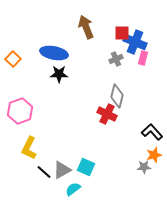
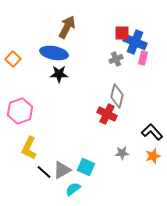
brown arrow: moved 19 px left; rotated 50 degrees clockwise
orange star: moved 1 px left, 1 px down
gray star: moved 22 px left, 14 px up
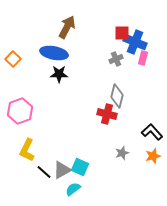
red cross: rotated 12 degrees counterclockwise
yellow L-shape: moved 2 px left, 2 px down
gray star: rotated 16 degrees counterclockwise
cyan square: moved 6 px left
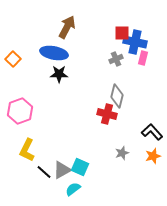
blue cross: rotated 10 degrees counterclockwise
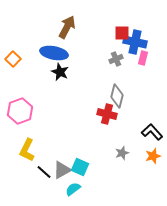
black star: moved 1 px right, 2 px up; rotated 24 degrees clockwise
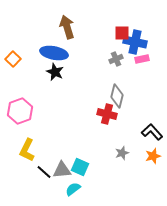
brown arrow: rotated 45 degrees counterclockwise
pink rectangle: moved 1 px left, 1 px down; rotated 64 degrees clockwise
black star: moved 5 px left
gray triangle: rotated 24 degrees clockwise
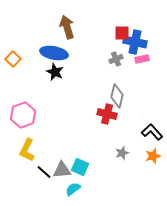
pink hexagon: moved 3 px right, 4 px down
